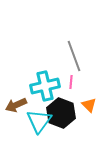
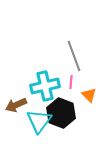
orange triangle: moved 10 px up
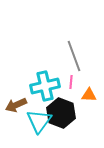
orange triangle: rotated 42 degrees counterclockwise
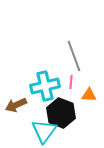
cyan triangle: moved 5 px right, 10 px down
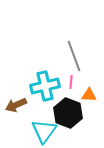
black hexagon: moved 7 px right
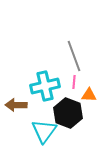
pink line: moved 3 px right
brown arrow: rotated 25 degrees clockwise
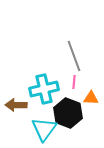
cyan cross: moved 1 px left, 3 px down
orange triangle: moved 2 px right, 3 px down
cyan triangle: moved 2 px up
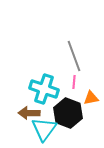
cyan cross: rotated 32 degrees clockwise
orange triangle: rotated 14 degrees counterclockwise
brown arrow: moved 13 px right, 8 px down
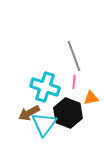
cyan cross: moved 1 px right, 2 px up
brown arrow: rotated 30 degrees counterclockwise
cyan triangle: moved 5 px up
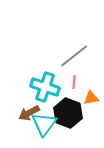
gray line: rotated 72 degrees clockwise
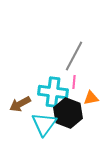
gray line: rotated 24 degrees counterclockwise
cyan cross: moved 8 px right, 5 px down; rotated 12 degrees counterclockwise
brown arrow: moved 9 px left, 9 px up
